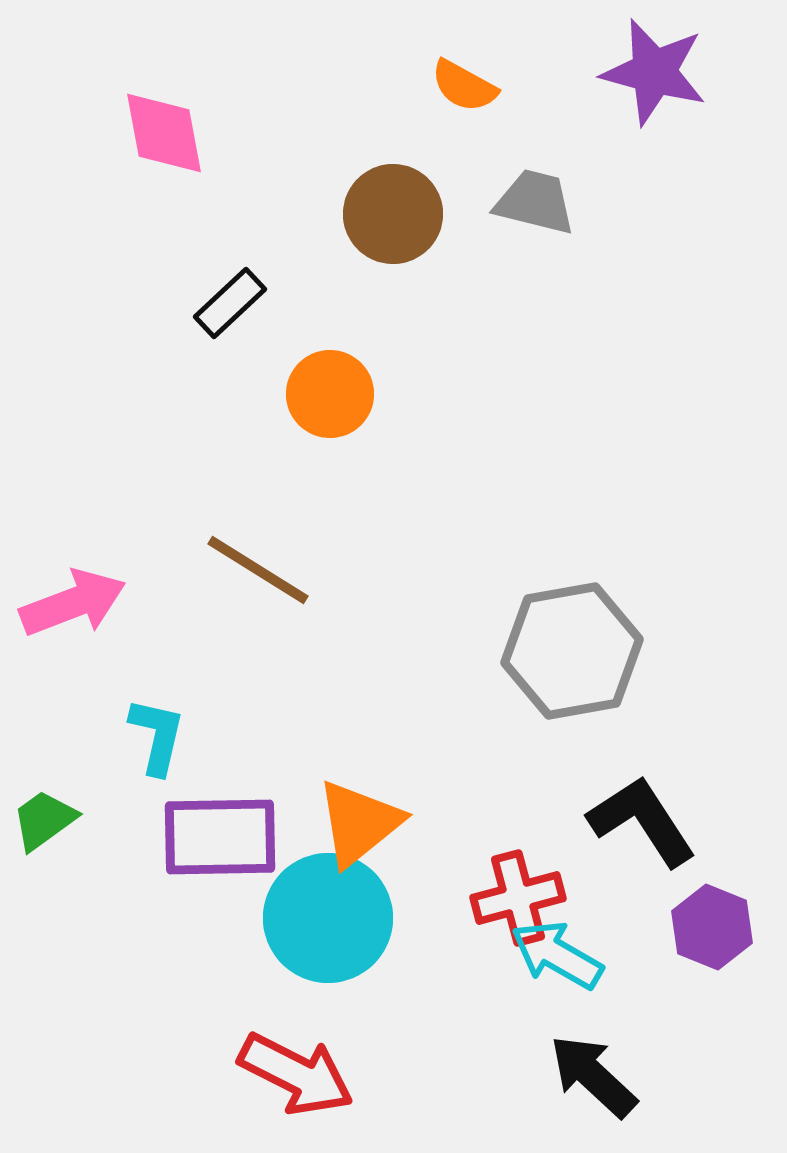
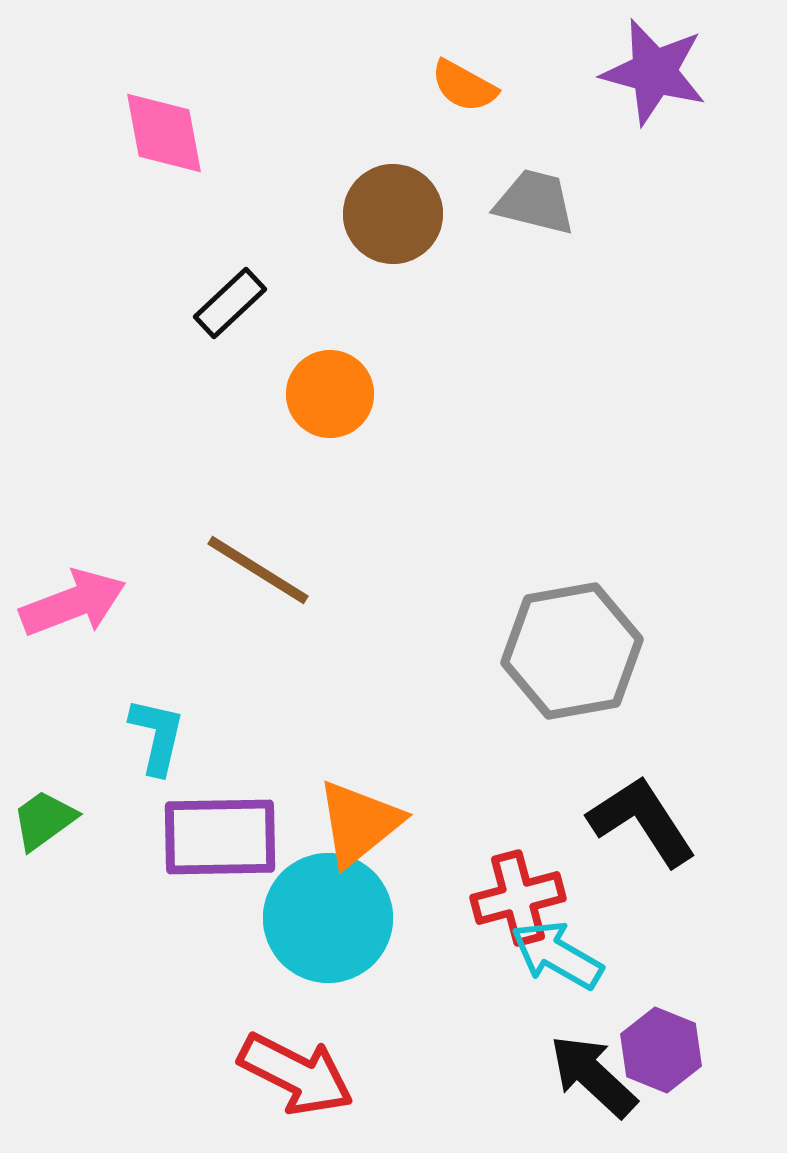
purple hexagon: moved 51 px left, 123 px down
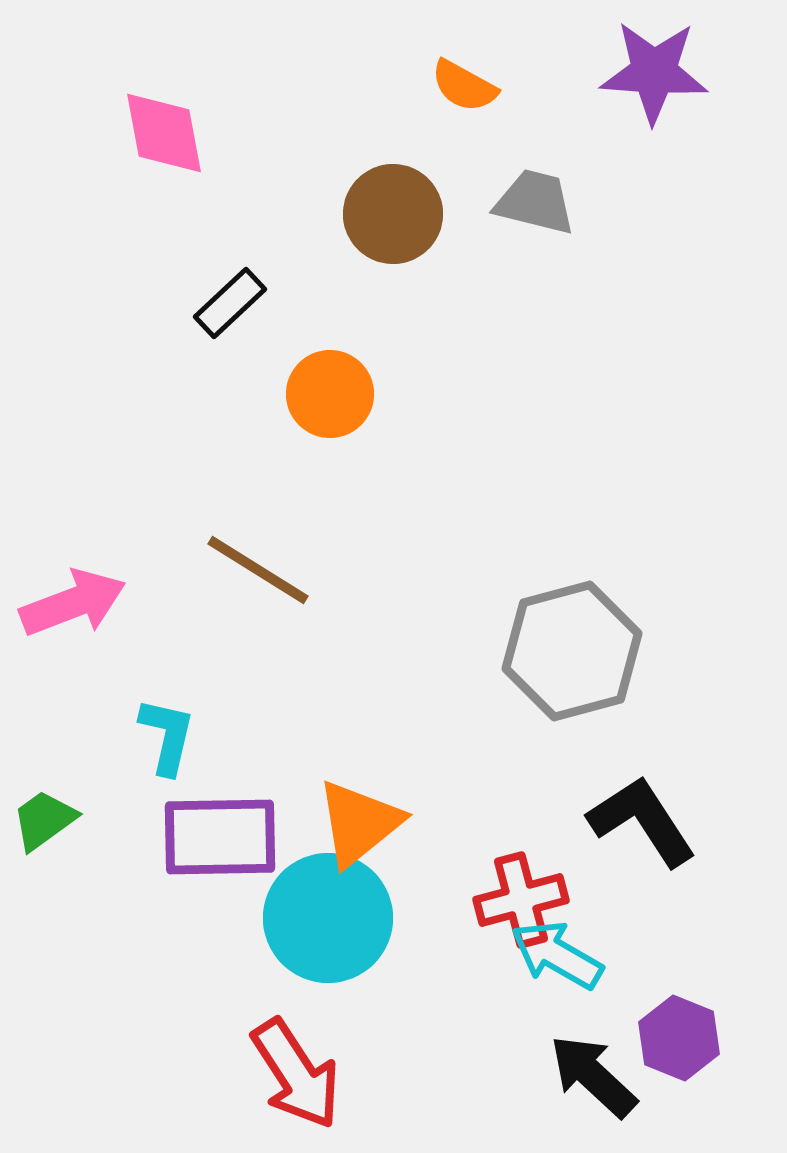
purple star: rotated 11 degrees counterclockwise
gray hexagon: rotated 5 degrees counterclockwise
cyan L-shape: moved 10 px right
red cross: moved 3 px right, 2 px down
purple hexagon: moved 18 px right, 12 px up
red arrow: rotated 30 degrees clockwise
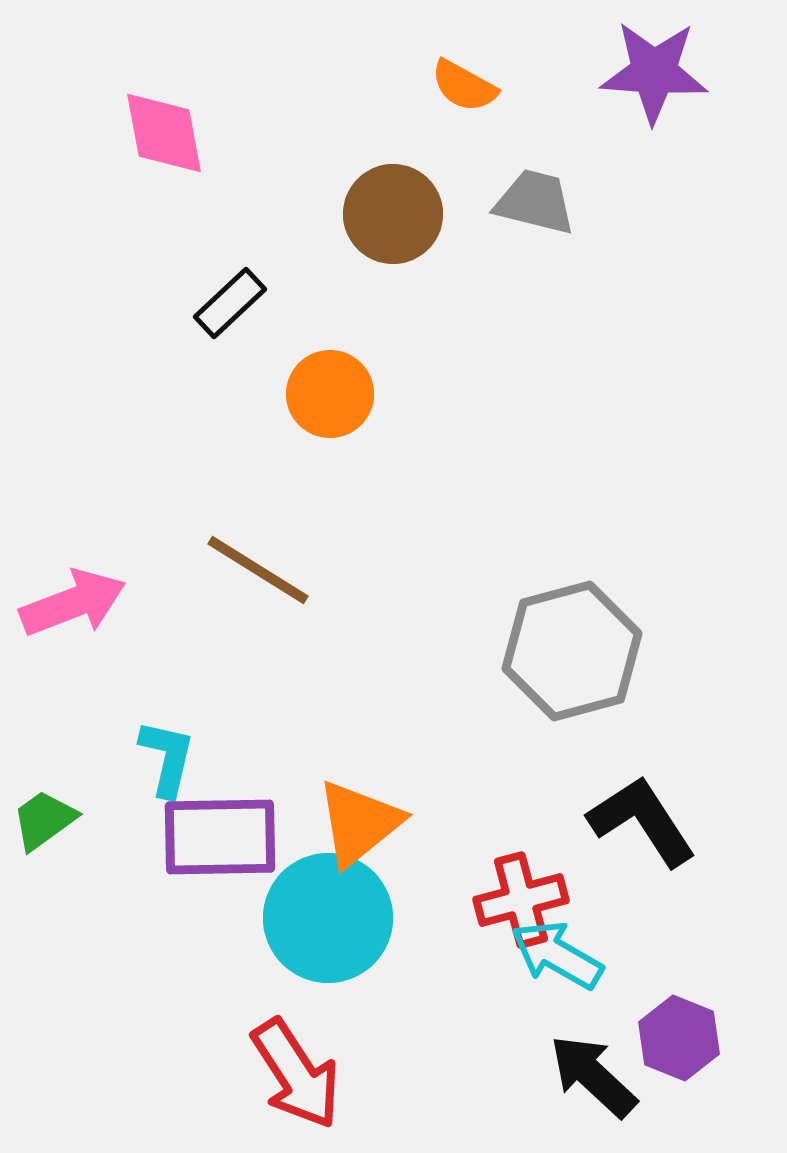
cyan L-shape: moved 22 px down
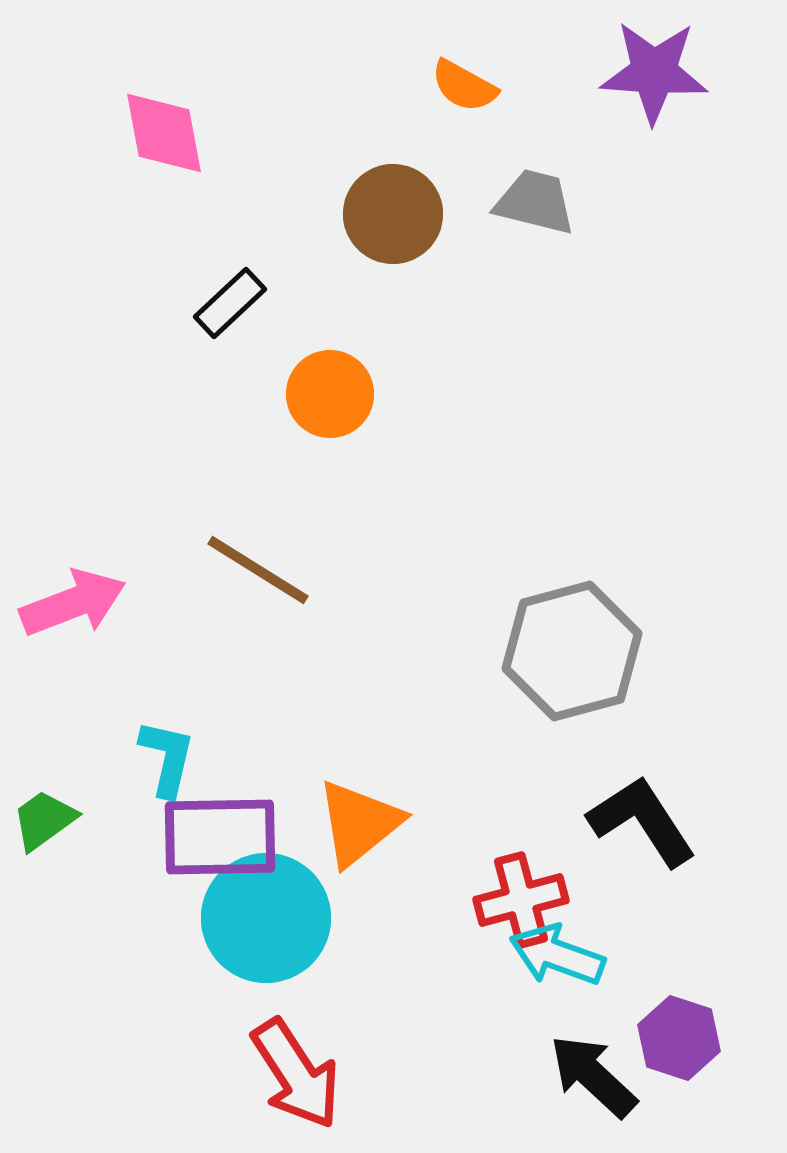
cyan circle: moved 62 px left
cyan arrow: rotated 10 degrees counterclockwise
purple hexagon: rotated 4 degrees counterclockwise
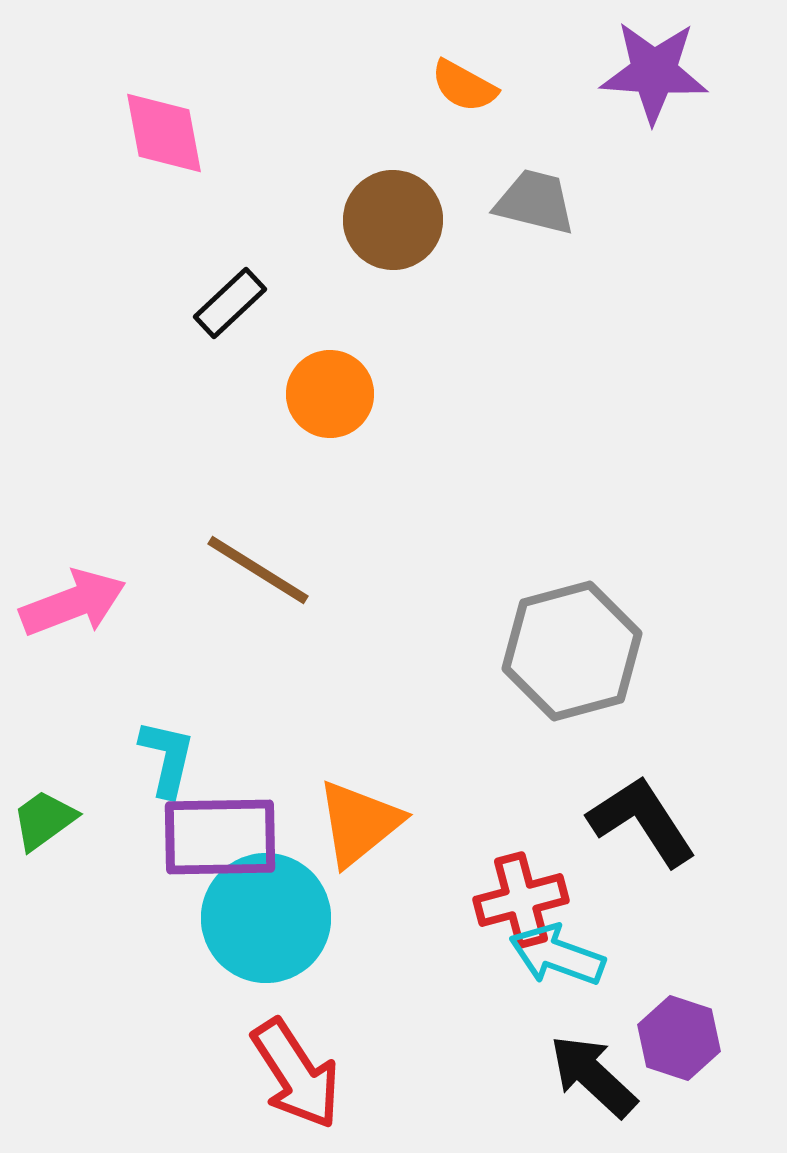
brown circle: moved 6 px down
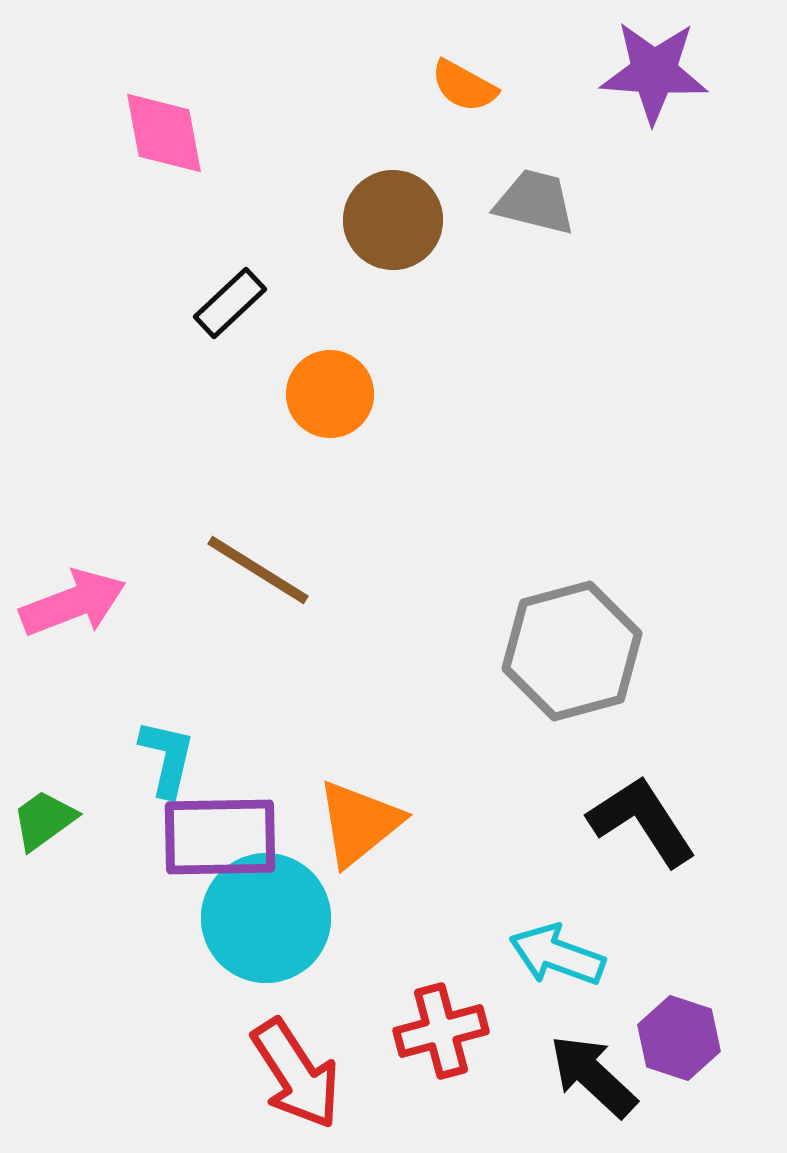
red cross: moved 80 px left, 131 px down
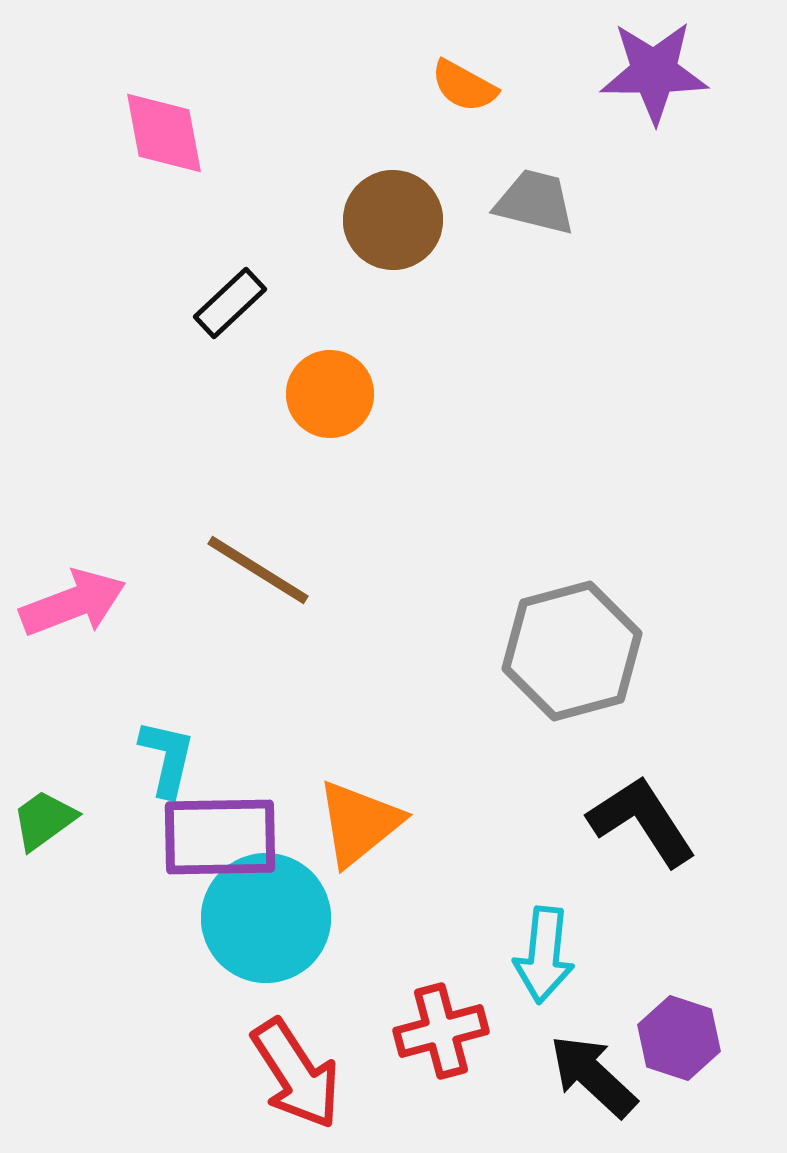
purple star: rotated 4 degrees counterclockwise
cyan arrow: moved 13 px left; rotated 104 degrees counterclockwise
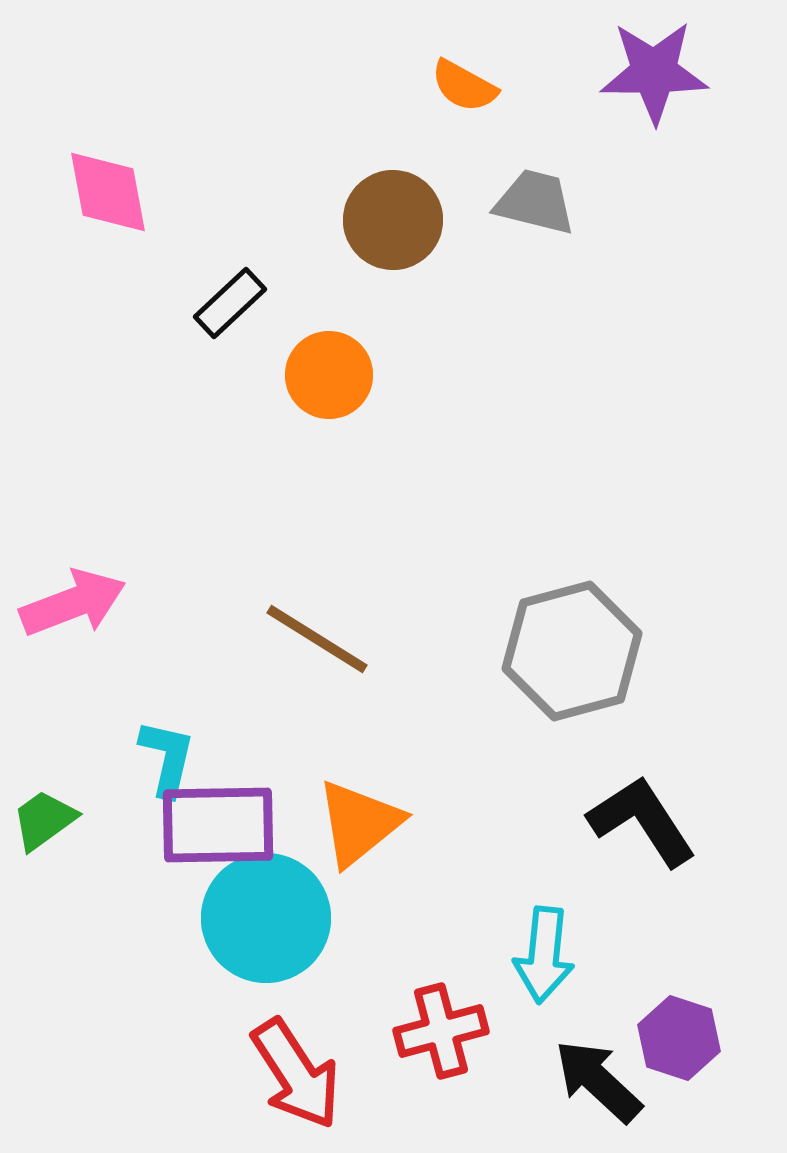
pink diamond: moved 56 px left, 59 px down
orange circle: moved 1 px left, 19 px up
brown line: moved 59 px right, 69 px down
purple rectangle: moved 2 px left, 12 px up
black arrow: moved 5 px right, 5 px down
